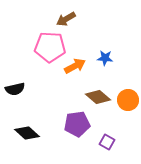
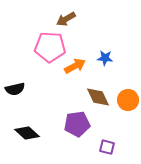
brown diamond: rotated 25 degrees clockwise
purple square: moved 5 px down; rotated 14 degrees counterclockwise
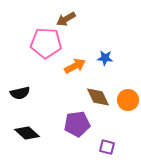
pink pentagon: moved 4 px left, 4 px up
black semicircle: moved 5 px right, 4 px down
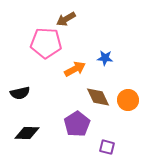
orange arrow: moved 3 px down
purple pentagon: rotated 25 degrees counterclockwise
black diamond: rotated 40 degrees counterclockwise
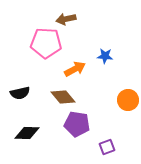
brown arrow: rotated 18 degrees clockwise
blue star: moved 2 px up
brown diamond: moved 35 px left; rotated 15 degrees counterclockwise
purple pentagon: rotated 30 degrees counterclockwise
purple square: rotated 35 degrees counterclockwise
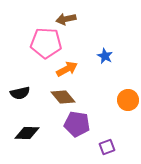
blue star: rotated 21 degrees clockwise
orange arrow: moved 8 px left
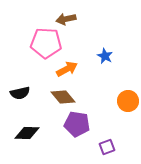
orange circle: moved 1 px down
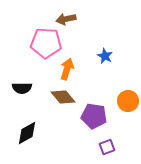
orange arrow: rotated 45 degrees counterclockwise
black semicircle: moved 2 px right, 5 px up; rotated 12 degrees clockwise
purple pentagon: moved 17 px right, 8 px up
black diamond: rotated 30 degrees counterclockwise
